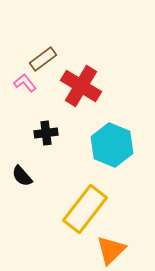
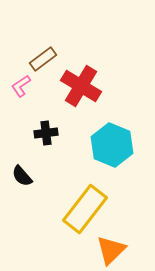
pink L-shape: moved 4 px left, 3 px down; rotated 85 degrees counterclockwise
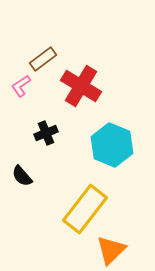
black cross: rotated 15 degrees counterclockwise
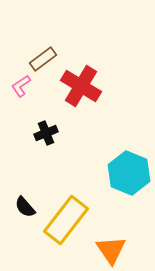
cyan hexagon: moved 17 px right, 28 px down
black semicircle: moved 3 px right, 31 px down
yellow rectangle: moved 19 px left, 11 px down
orange triangle: rotated 20 degrees counterclockwise
